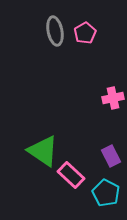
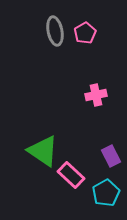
pink cross: moved 17 px left, 3 px up
cyan pentagon: rotated 16 degrees clockwise
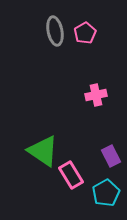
pink rectangle: rotated 16 degrees clockwise
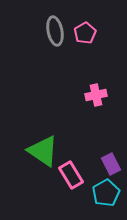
purple rectangle: moved 8 px down
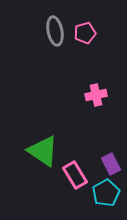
pink pentagon: rotated 15 degrees clockwise
pink rectangle: moved 4 px right
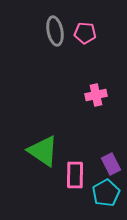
pink pentagon: rotated 20 degrees clockwise
pink rectangle: rotated 32 degrees clockwise
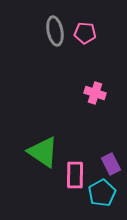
pink cross: moved 1 px left, 2 px up; rotated 30 degrees clockwise
green triangle: moved 1 px down
cyan pentagon: moved 4 px left
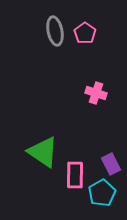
pink pentagon: rotated 30 degrees clockwise
pink cross: moved 1 px right
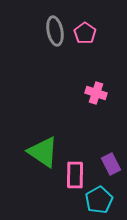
cyan pentagon: moved 3 px left, 7 px down
